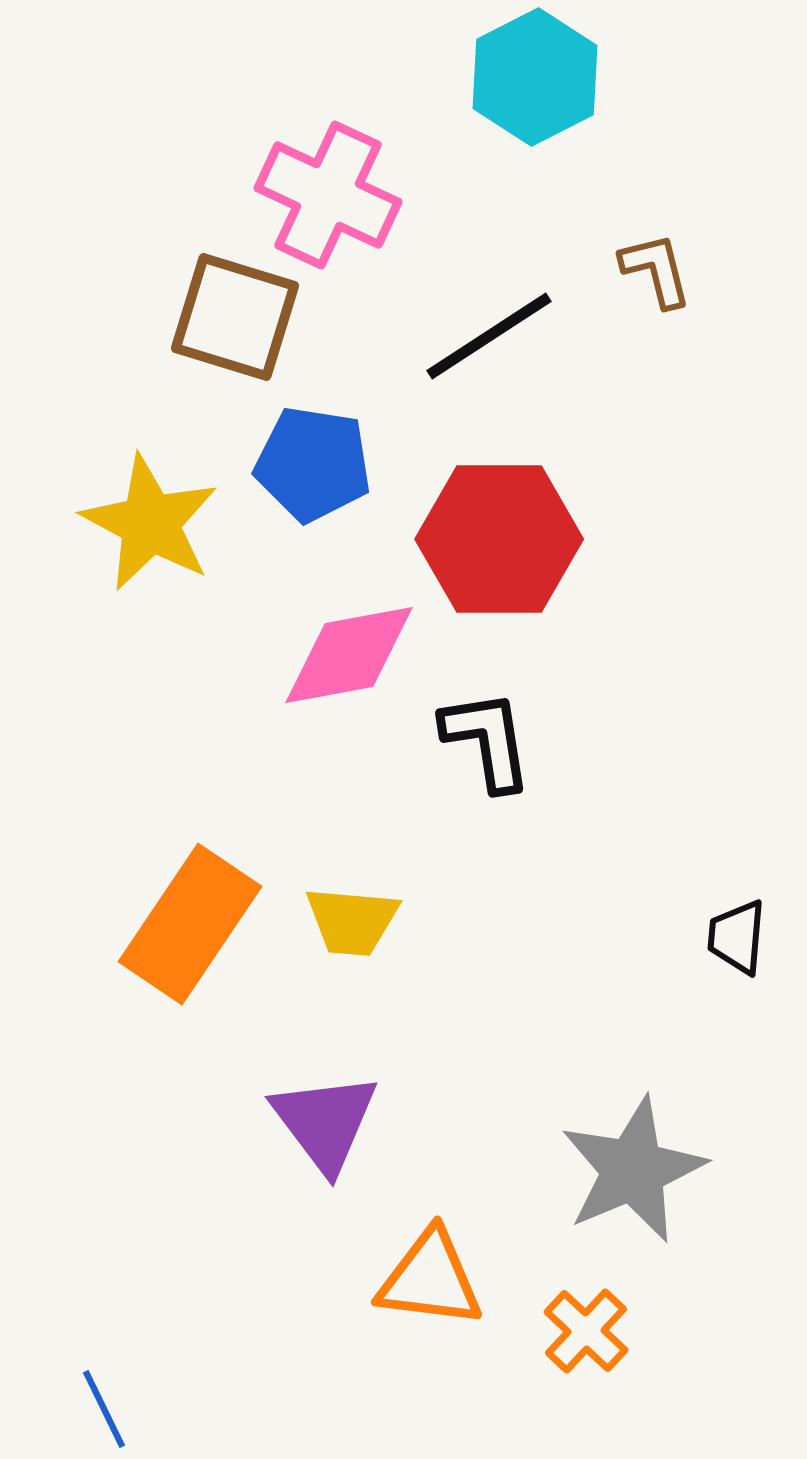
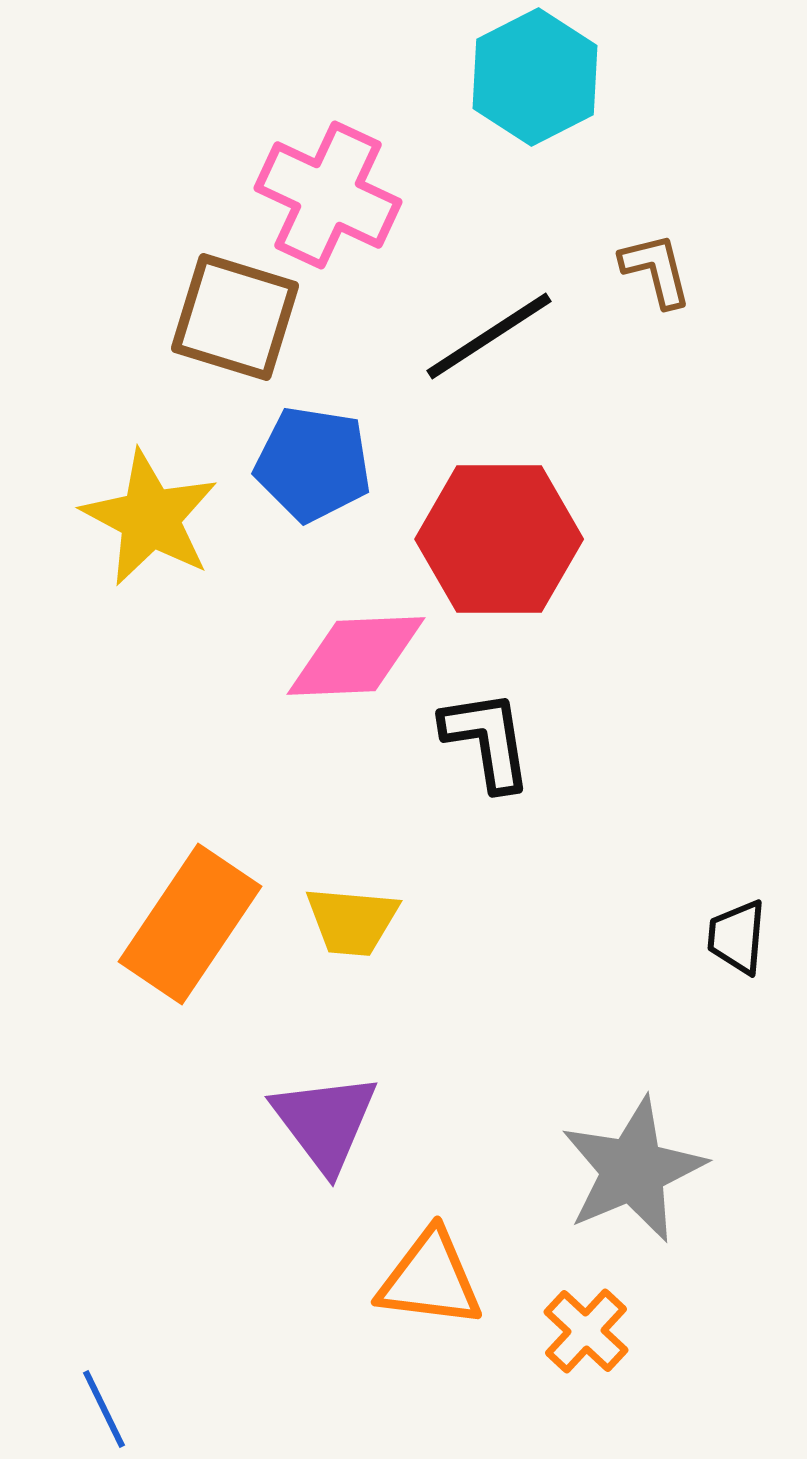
yellow star: moved 5 px up
pink diamond: moved 7 px right, 1 px down; rotated 8 degrees clockwise
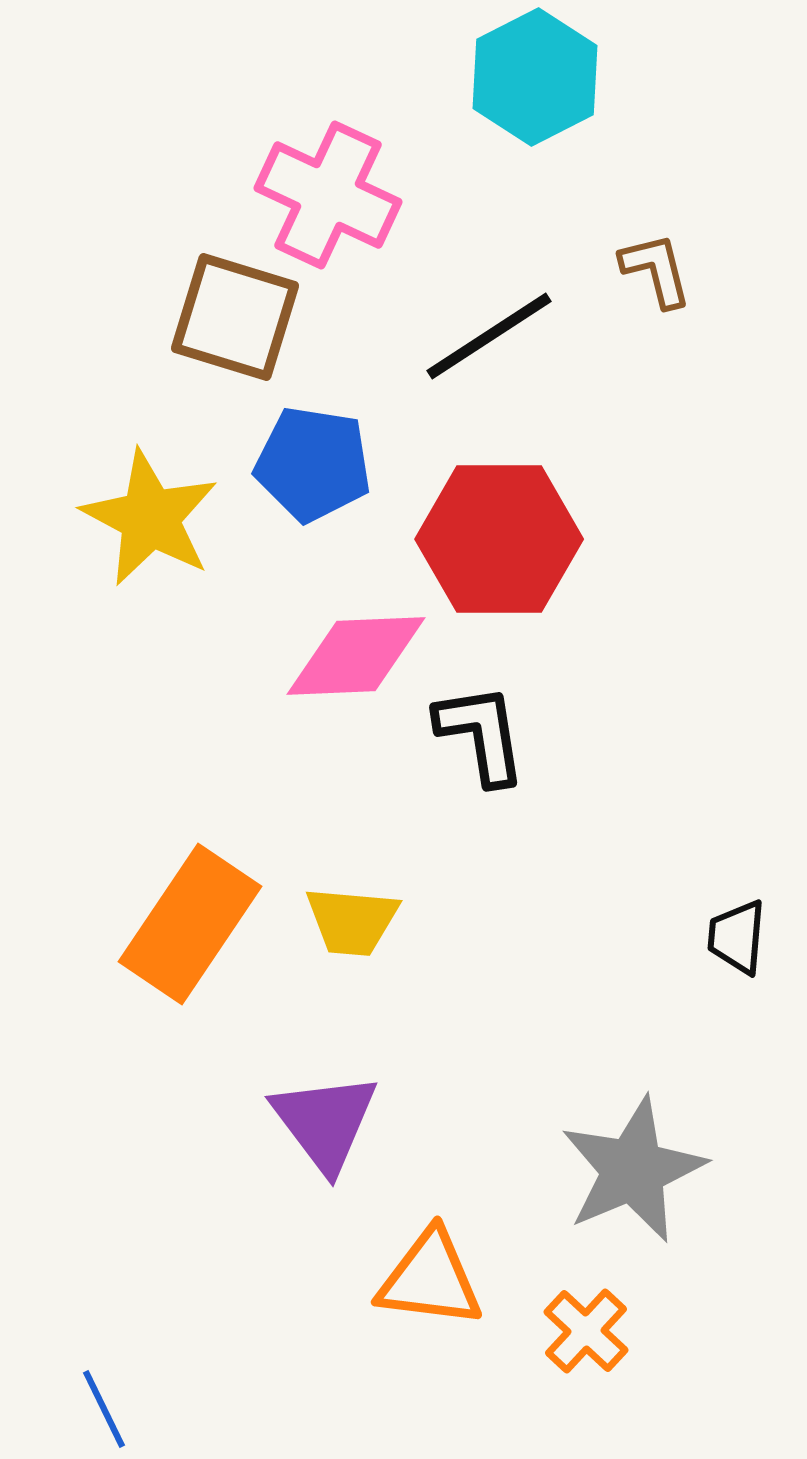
black L-shape: moved 6 px left, 6 px up
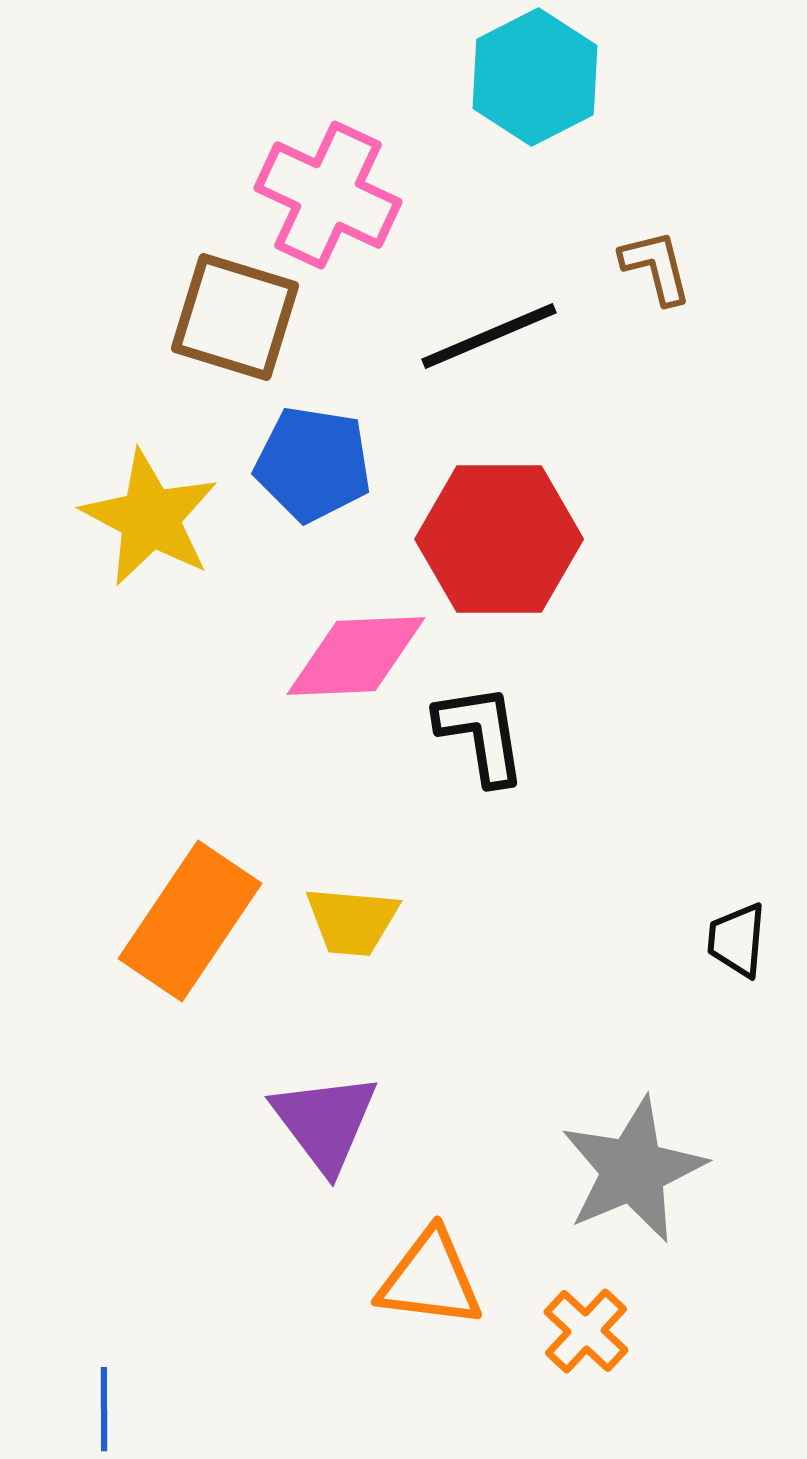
brown L-shape: moved 3 px up
black line: rotated 10 degrees clockwise
orange rectangle: moved 3 px up
black trapezoid: moved 3 px down
blue line: rotated 26 degrees clockwise
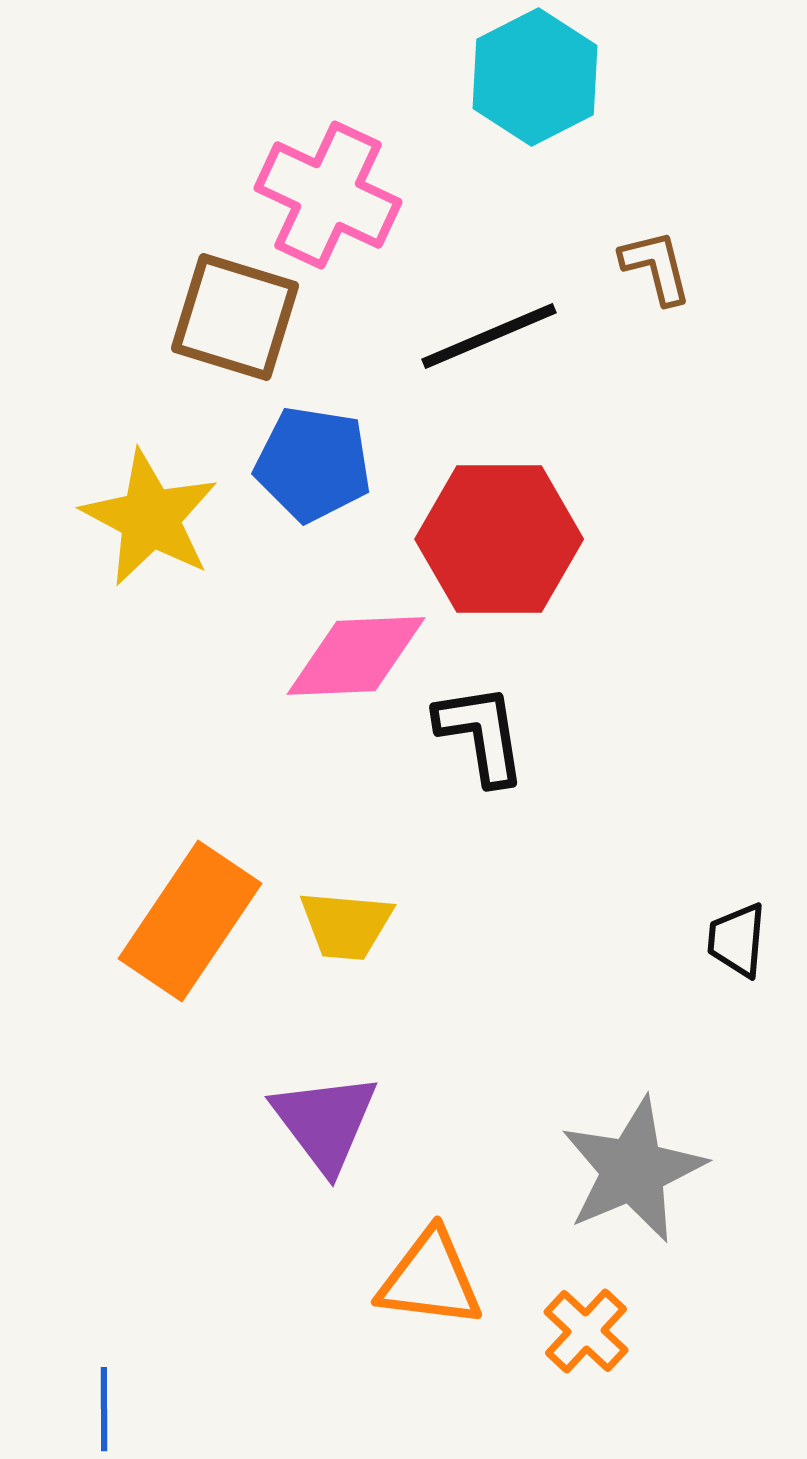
yellow trapezoid: moved 6 px left, 4 px down
